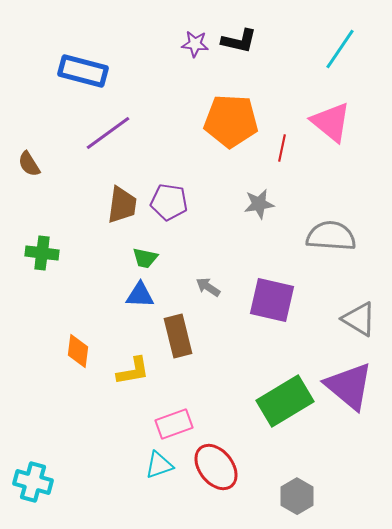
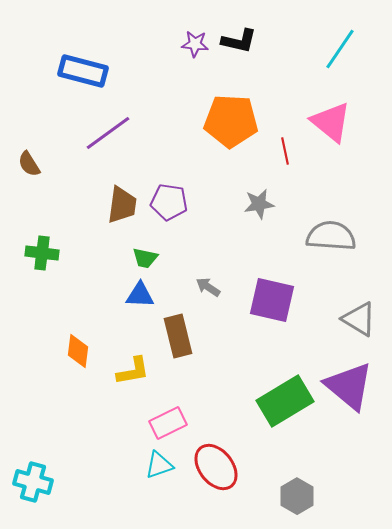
red line: moved 3 px right, 3 px down; rotated 24 degrees counterclockwise
pink rectangle: moved 6 px left, 1 px up; rotated 6 degrees counterclockwise
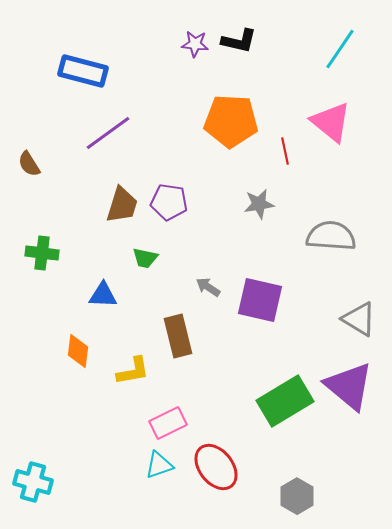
brown trapezoid: rotated 9 degrees clockwise
blue triangle: moved 37 px left
purple square: moved 12 px left
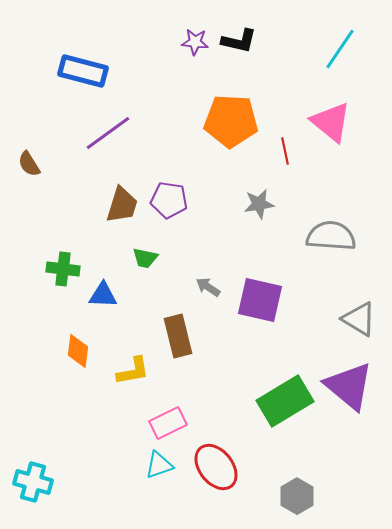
purple star: moved 2 px up
purple pentagon: moved 2 px up
green cross: moved 21 px right, 16 px down
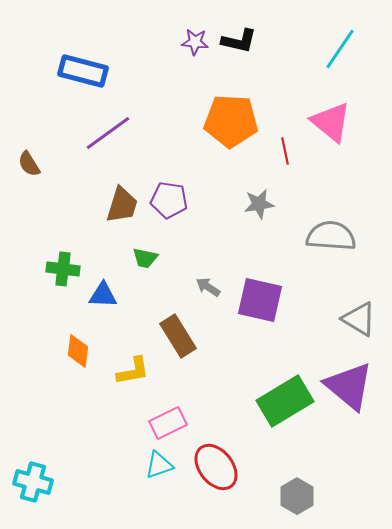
brown rectangle: rotated 18 degrees counterclockwise
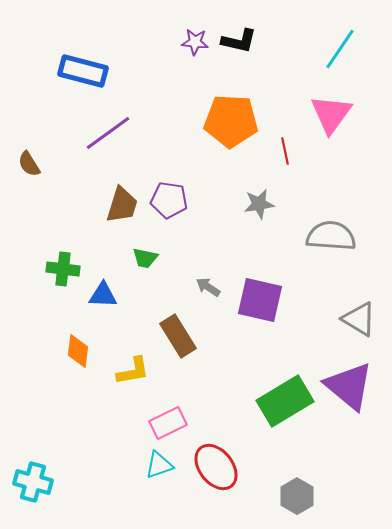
pink triangle: moved 8 px up; rotated 27 degrees clockwise
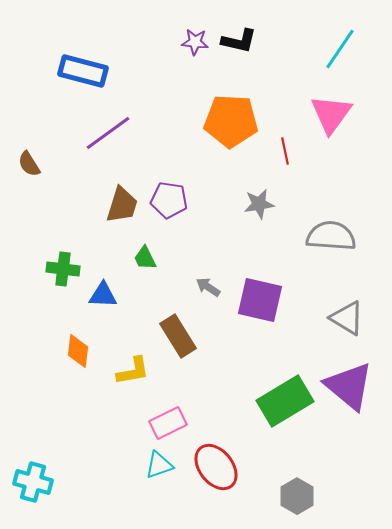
green trapezoid: rotated 52 degrees clockwise
gray triangle: moved 12 px left, 1 px up
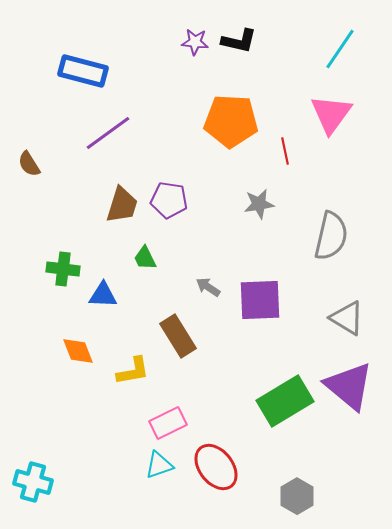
gray semicircle: rotated 99 degrees clockwise
purple square: rotated 15 degrees counterclockwise
orange diamond: rotated 28 degrees counterclockwise
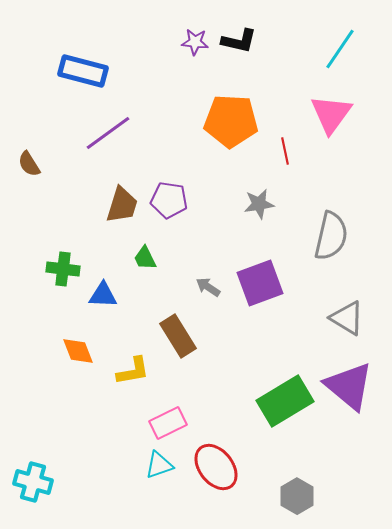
purple square: moved 17 px up; rotated 18 degrees counterclockwise
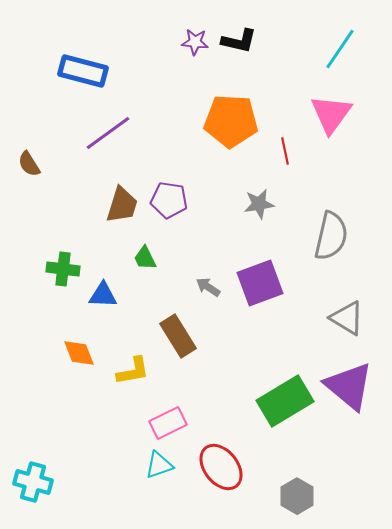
orange diamond: moved 1 px right, 2 px down
red ellipse: moved 5 px right
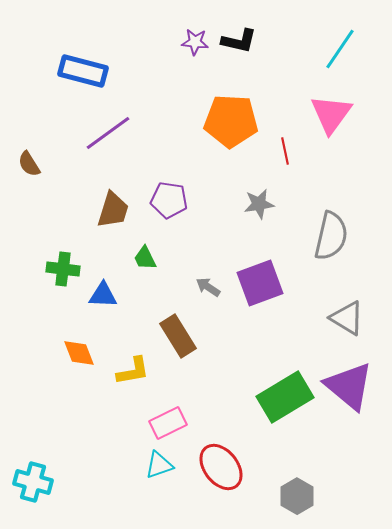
brown trapezoid: moved 9 px left, 5 px down
green rectangle: moved 4 px up
